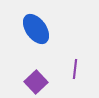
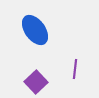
blue ellipse: moved 1 px left, 1 px down
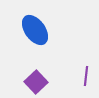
purple line: moved 11 px right, 7 px down
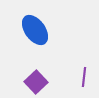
purple line: moved 2 px left, 1 px down
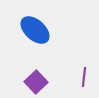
blue ellipse: rotated 12 degrees counterclockwise
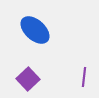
purple square: moved 8 px left, 3 px up
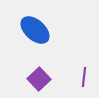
purple square: moved 11 px right
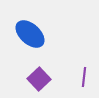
blue ellipse: moved 5 px left, 4 px down
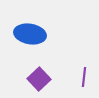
blue ellipse: rotated 32 degrees counterclockwise
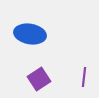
purple square: rotated 10 degrees clockwise
